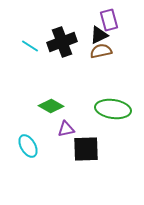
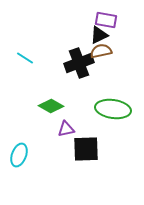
purple rectangle: moved 3 px left; rotated 65 degrees counterclockwise
black cross: moved 17 px right, 21 px down
cyan line: moved 5 px left, 12 px down
cyan ellipse: moved 9 px left, 9 px down; rotated 50 degrees clockwise
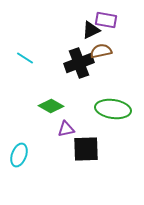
black triangle: moved 8 px left, 5 px up
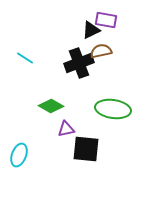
black square: rotated 8 degrees clockwise
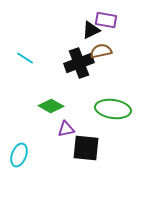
black square: moved 1 px up
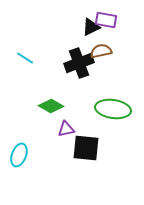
black triangle: moved 3 px up
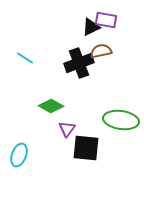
green ellipse: moved 8 px right, 11 px down
purple triangle: moved 1 px right; rotated 42 degrees counterclockwise
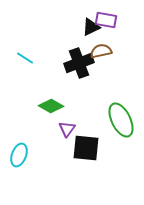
green ellipse: rotated 56 degrees clockwise
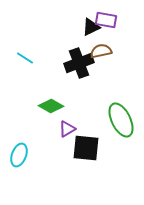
purple triangle: rotated 24 degrees clockwise
